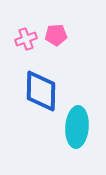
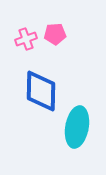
pink pentagon: moved 1 px left, 1 px up
cyan ellipse: rotated 6 degrees clockwise
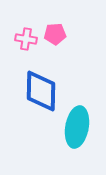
pink cross: rotated 30 degrees clockwise
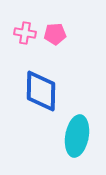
pink cross: moved 1 px left, 6 px up
cyan ellipse: moved 9 px down
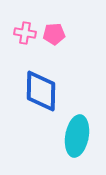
pink pentagon: moved 1 px left
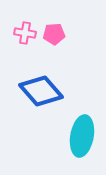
blue diamond: rotated 42 degrees counterclockwise
cyan ellipse: moved 5 px right
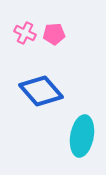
pink cross: rotated 15 degrees clockwise
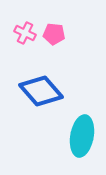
pink pentagon: rotated 10 degrees clockwise
